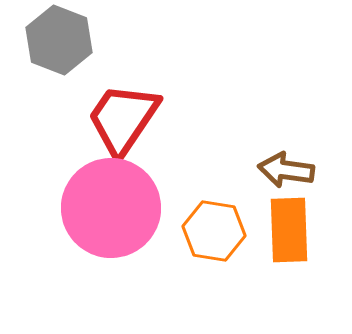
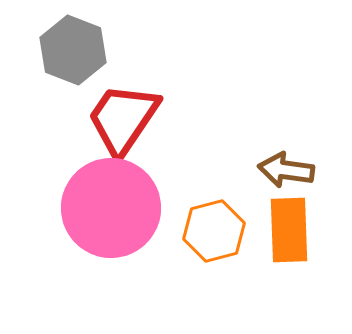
gray hexagon: moved 14 px right, 10 px down
orange hexagon: rotated 24 degrees counterclockwise
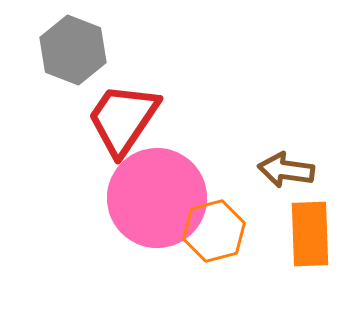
pink circle: moved 46 px right, 10 px up
orange rectangle: moved 21 px right, 4 px down
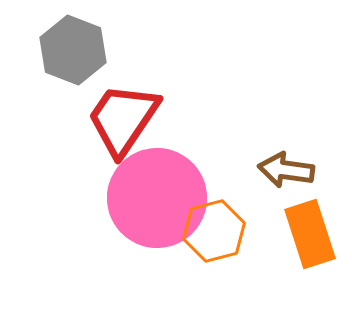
orange rectangle: rotated 16 degrees counterclockwise
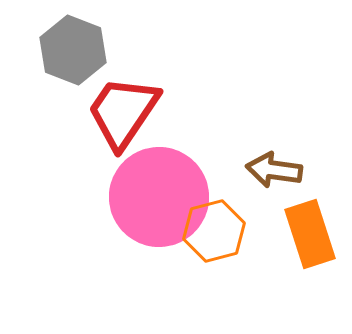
red trapezoid: moved 7 px up
brown arrow: moved 12 px left
pink circle: moved 2 px right, 1 px up
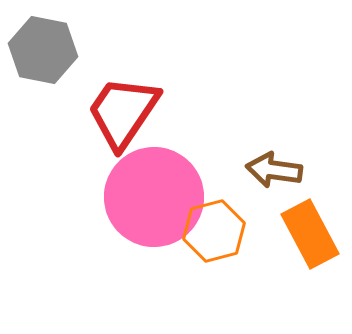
gray hexagon: moved 30 px left; rotated 10 degrees counterclockwise
pink circle: moved 5 px left
orange rectangle: rotated 10 degrees counterclockwise
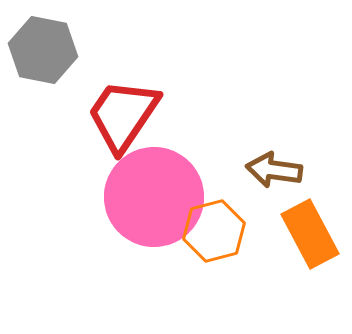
red trapezoid: moved 3 px down
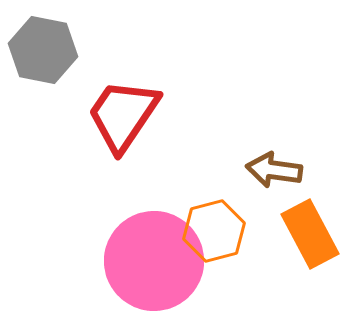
pink circle: moved 64 px down
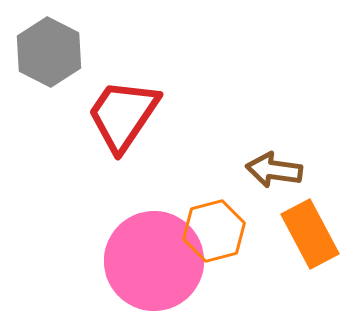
gray hexagon: moved 6 px right, 2 px down; rotated 16 degrees clockwise
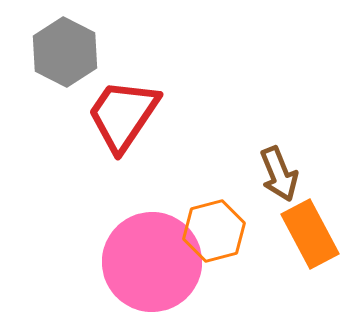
gray hexagon: moved 16 px right
brown arrow: moved 5 px right, 4 px down; rotated 120 degrees counterclockwise
pink circle: moved 2 px left, 1 px down
